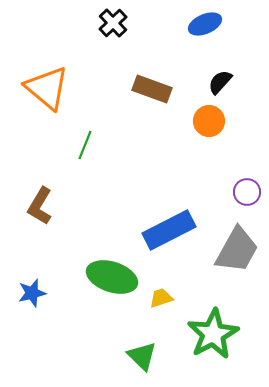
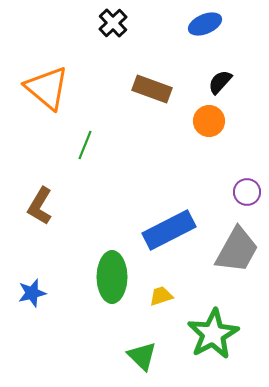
green ellipse: rotated 72 degrees clockwise
yellow trapezoid: moved 2 px up
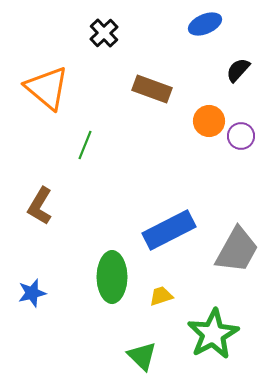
black cross: moved 9 px left, 10 px down
black semicircle: moved 18 px right, 12 px up
purple circle: moved 6 px left, 56 px up
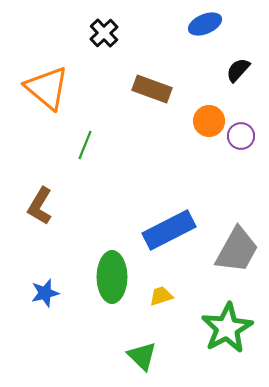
blue star: moved 13 px right
green star: moved 14 px right, 6 px up
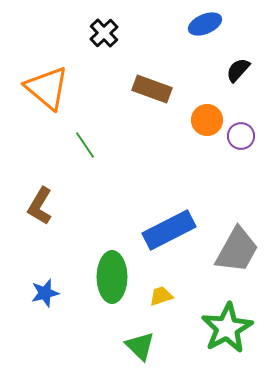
orange circle: moved 2 px left, 1 px up
green line: rotated 56 degrees counterclockwise
green triangle: moved 2 px left, 10 px up
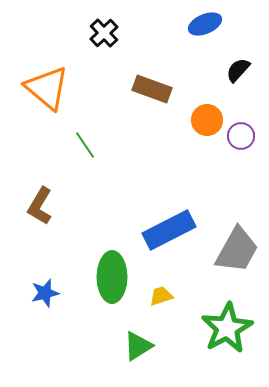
green triangle: moved 2 px left; rotated 44 degrees clockwise
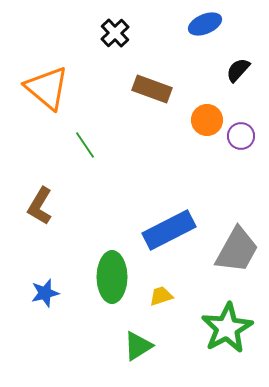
black cross: moved 11 px right
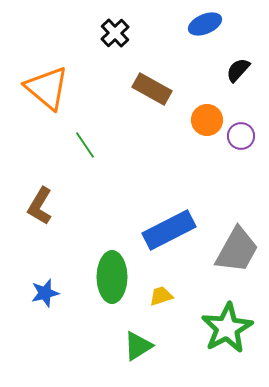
brown rectangle: rotated 9 degrees clockwise
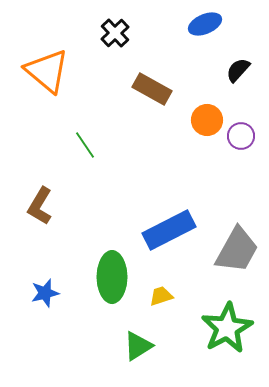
orange triangle: moved 17 px up
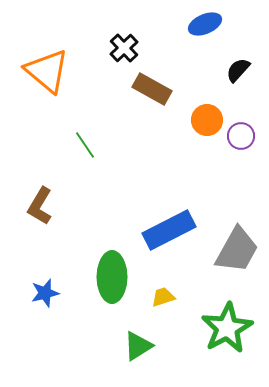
black cross: moved 9 px right, 15 px down
yellow trapezoid: moved 2 px right, 1 px down
